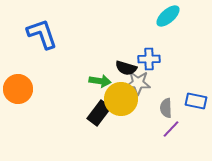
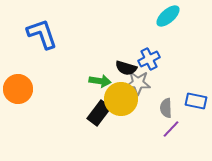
blue cross: rotated 25 degrees counterclockwise
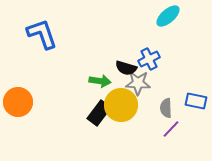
orange circle: moved 13 px down
yellow circle: moved 6 px down
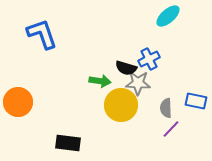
black rectangle: moved 31 px left, 30 px down; rotated 60 degrees clockwise
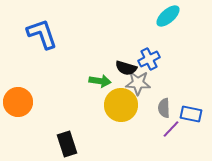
blue rectangle: moved 5 px left, 13 px down
gray semicircle: moved 2 px left
black rectangle: moved 1 px left, 1 px down; rotated 65 degrees clockwise
